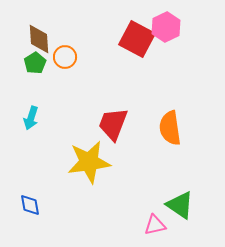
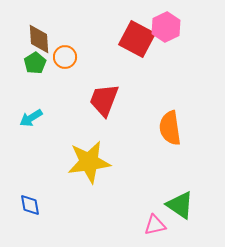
cyan arrow: rotated 40 degrees clockwise
red trapezoid: moved 9 px left, 24 px up
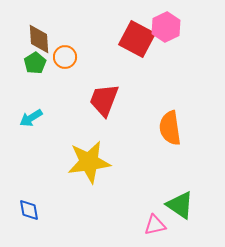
blue diamond: moved 1 px left, 5 px down
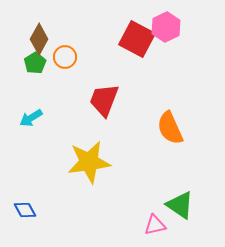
brown diamond: rotated 32 degrees clockwise
orange semicircle: rotated 16 degrees counterclockwise
blue diamond: moved 4 px left; rotated 20 degrees counterclockwise
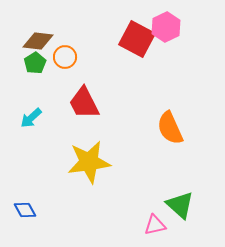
brown diamond: moved 1 px left, 2 px down; rotated 68 degrees clockwise
red trapezoid: moved 20 px left, 3 px down; rotated 48 degrees counterclockwise
cyan arrow: rotated 10 degrees counterclockwise
green triangle: rotated 8 degrees clockwise
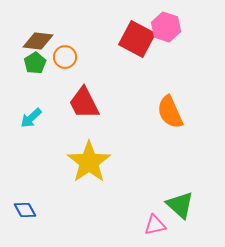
pink hexagon: rotated 16 degrees counterclockwise
orange semicircle: moved 16 px up
yellow star: rotated 27 degrees counterclockwise
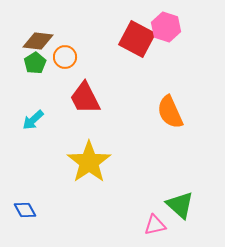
red trapezoid: moved 1 px right, 5 px up
cyan arrow: moved 2 px right, 2 px down
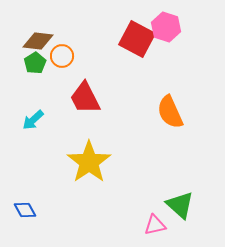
orange circle: moved 3 px left, 1 px up
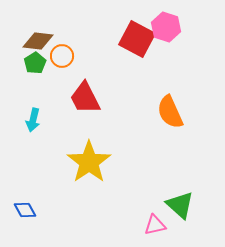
cyan arrow: rotated 35 degrees counterclockwise
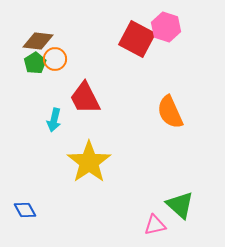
orange circle: moved 7 px left, 3 px down
cyan arrow: moved 21 px right
